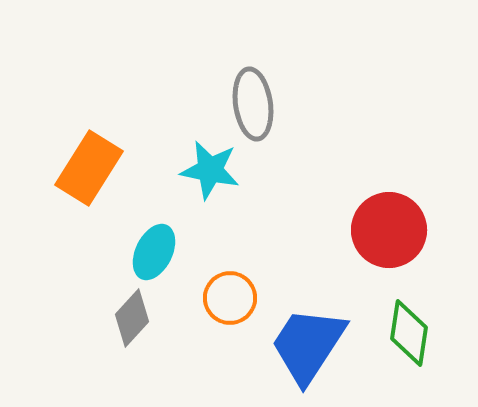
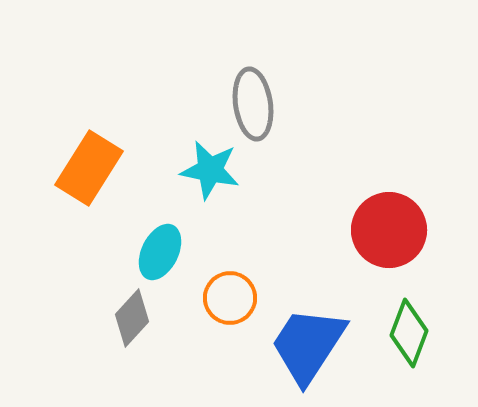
cyan ellipse: moved 6 px right
green diamond: rotated 12 degrees clockwise
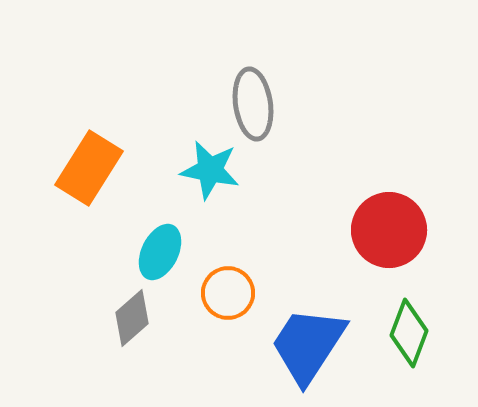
orange circle: moved 2 px left, 5 px up
gray diamond: rotated 6 degrees clockwise
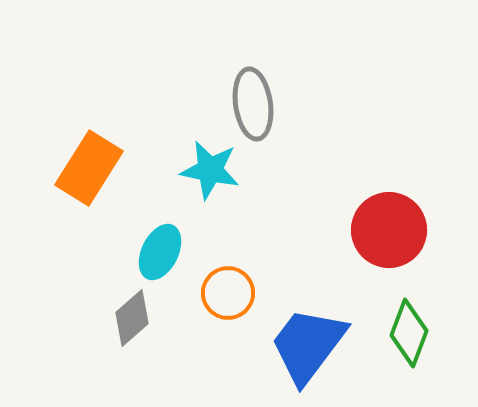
blue trapezoid: rotated 4 degrees clockwise
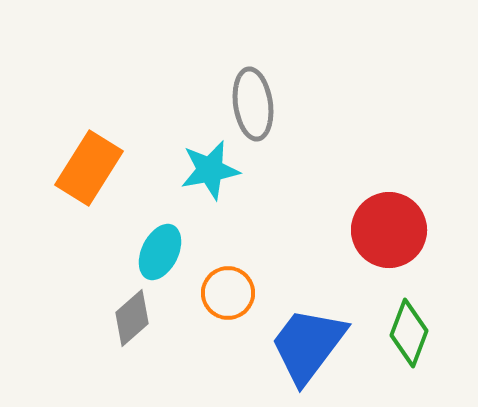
cyan star: rotated 22 degrees counterclockwise
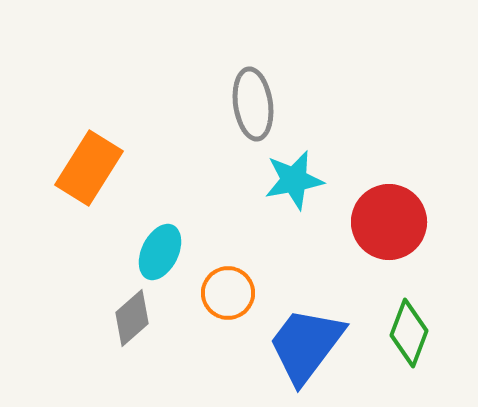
cyan star: moved 84 px right, 10 px down
red circle: moved 8 px up
blue trapezoid: moved 2 px left
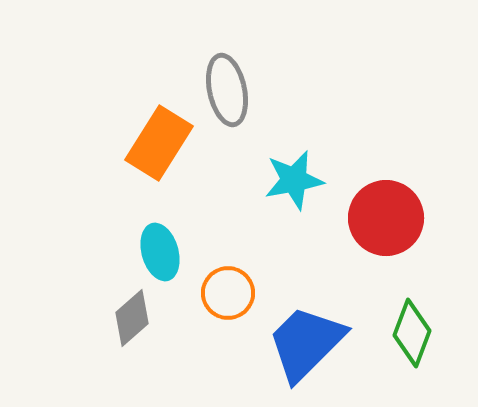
gray ellipse: moved 26 px left, 14 px up; rotated 4 degrees counterclockwise
orange rectangle: moved 70 px right, 25 px up
red circle: moved 3 px left, 4 px up
cyan ellipse: rotated 42 degrees counterclockwise
green diamond: moved 3 px right
blue trapezoid: moved 2 px up; rotated 8 degrees clockwise
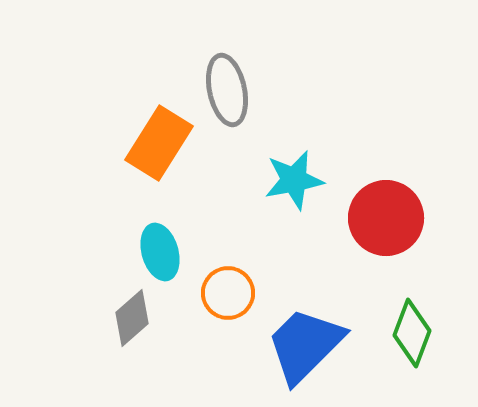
blue trapezoid: moved 1 px left, 2 px down
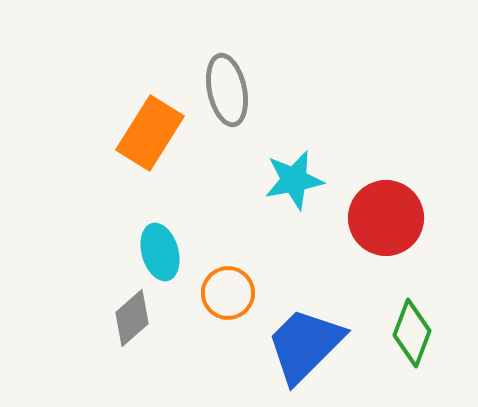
orange rectangle: moved 9 px left, 10 px up
